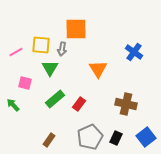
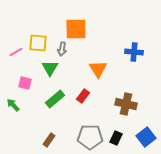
yellow square: moved 3 px left, 2 px up
blue cross: rotated 30 degrees counterclockwise
red rectangle: moved 4 px right, 8 px up
gray pentagon: rotated 25 degrees clockwise
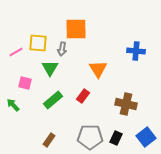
blue cross: moved 2 px right, 1 px up
green rectangle: moved 2 px left, 1 px down
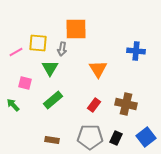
red rectangle: moved 11 px right, 9 px down
brown rectangle: moved 3 px right; rotated 64 degrees clockwise
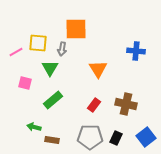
green arrow: moved 21 px right, 22 px down; rotated 32 degrees counterclockwise
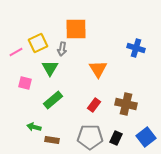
yellow square: rotated 30 degrees counterclockwise
blue cross: moved 3 px up; rotated 12 degrees clockwise
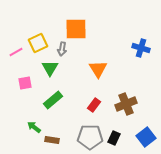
blue cross: moved 5 px right
pink square: rotated 24 degrees counterclockwise
brown cross: rotated 35 degrees counterclockwise
green arrow: rotated 24 degrees clockwise
black rectangle: moved 2 px left
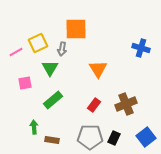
green arrow: rotated 48 degrees clockwise
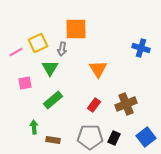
brown rectangle: moved 1 px right
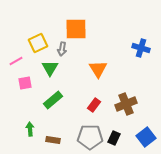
pink line: moved 9 px down
green arrow: moved 4 px left, 2 px down
